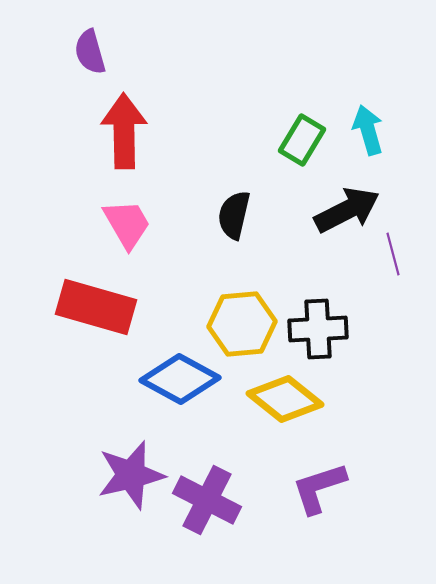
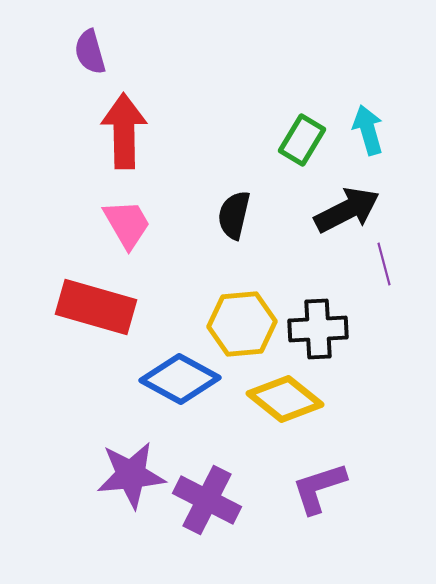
purple line: moved 9 px left, 10 px down
purple star: rotated 8 degrees clockwise
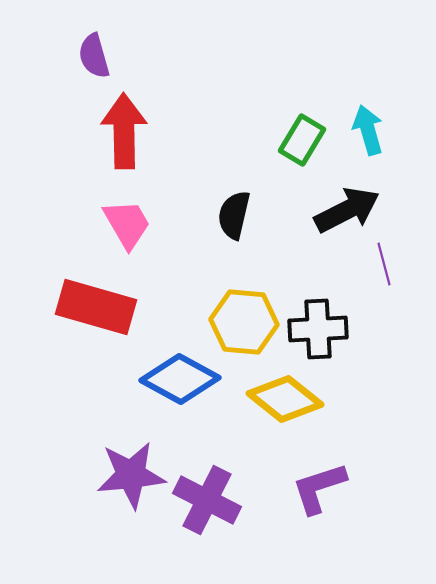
purple semicircle: moved 4 px right, 4 px down
yellow hexagon: moved 2 px right, 2 px up; rotated 10 degrees clockwise
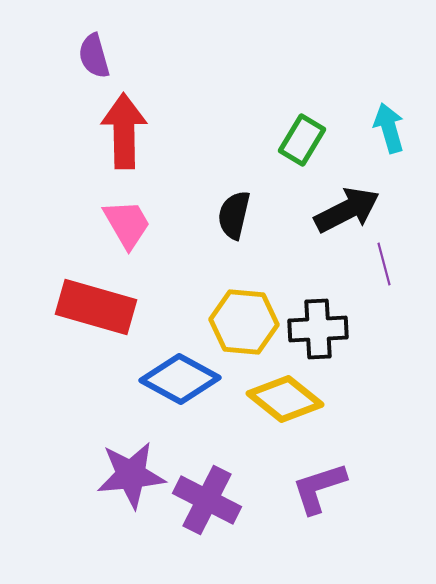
cyan arrow: moved 21 px right, 2 px up
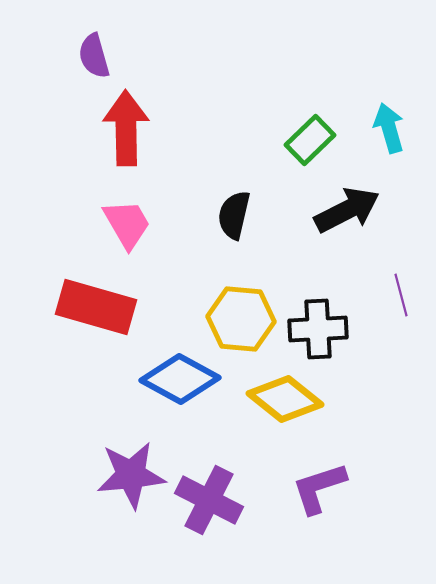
red arrow: moved 2 px right, 3 px up
green rectangle: moved 8 px right; rotated 15 degrees clockwise
purple line: moved 17 px right, 31 px down
yellow hexagon: moved 3 px left, 3 px up
purple cross: moved 2 px right
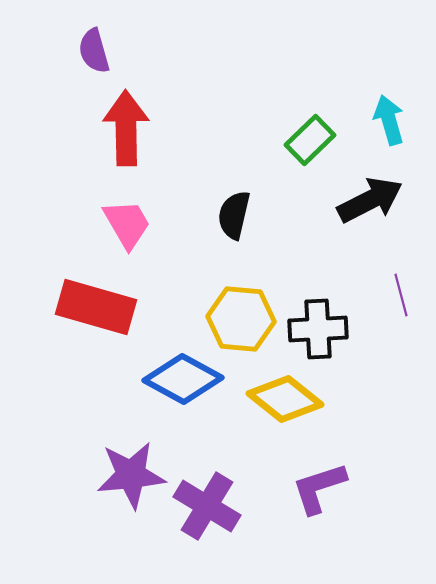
purple semicircle: moved 5 px up
cyan arrow: moved 8 px up
black arrow: moved 23 px right, 10 px up
blue diamond: moved 3 px right
purple cross: moved 2 px left, 6 px down; rotated 4 degrees clockwise
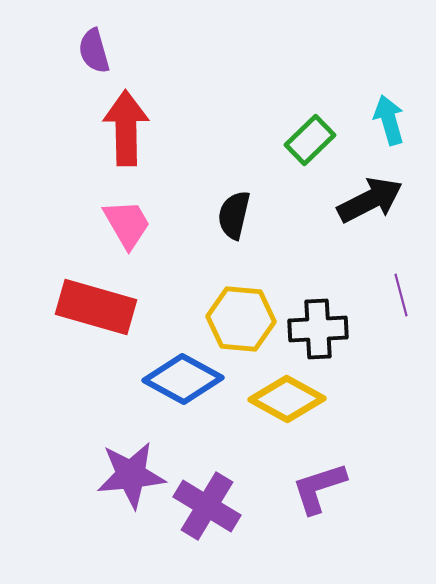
yellow diamond: moved 2 px right; rotated 10 degrees counterclockwise
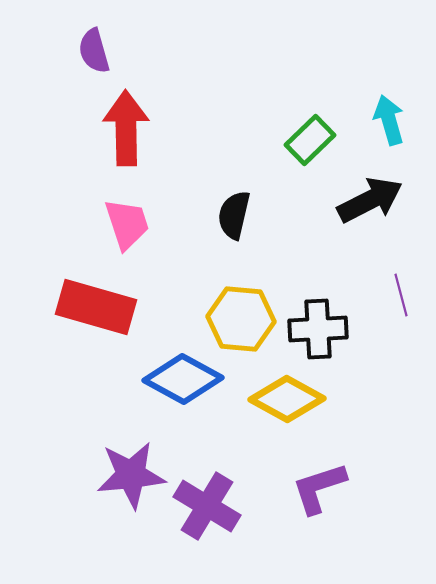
pink trapezoid: rotated 12 degrees clockwise
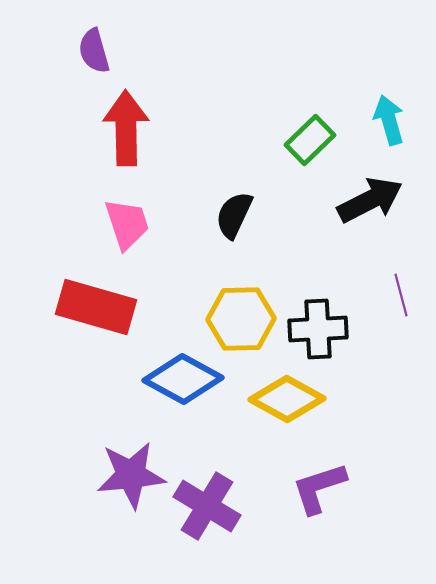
black semicircle: rotated 12 degrees clockwise
yellow hexagon: rotated 6 degrees counterclockwise
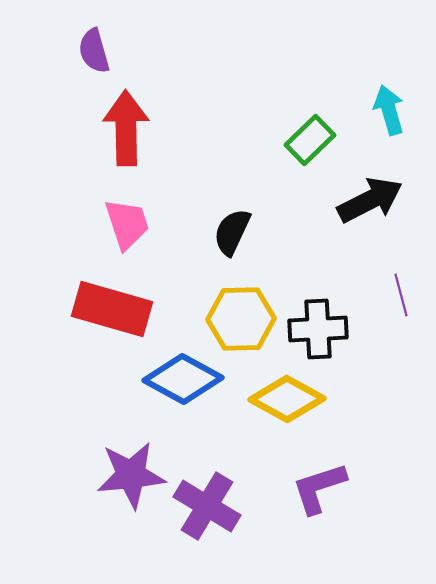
cyan arrow: moved 10 px up
black semicircle: moved 2 px left, 17 px down
red rectangle: moved 16 px right, 2 px down
